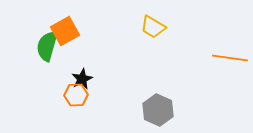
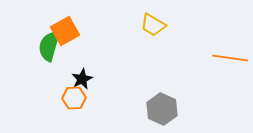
yellow trapezoid: moved 2 px up
green semicircle: moved 2 px right
orange hexagon: moved 2 px left, 3 px down
gray hexagon: moved 4 px right, 1 px up
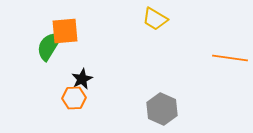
yellow trapezoid: moved 2 px right, 6 px up
orange square: rotated 24 degrees clockwise
green semicircle: rotated 16 degrees clockwise
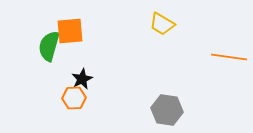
yellow trapezoid: moved 7 px right, 5 px down
orange square: moved 5 px right
green semicircle: rotated 16 degrees counterclockwise
orange line: moved 1 px left, 1 px up
gray hexagon: moved 5 px right, 1 px down; rotated 16 degrees counterclockwise
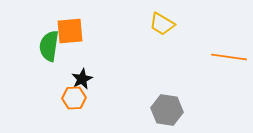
green semicircle: rotated 8 degrees counterclockwise
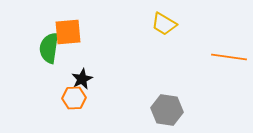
yellow trapezoid: moved 2 px right
orange square: moved 2 px left, 1 px down
green semicircle: moved 2 px down
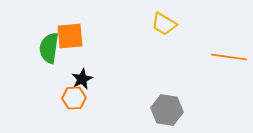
orange square: moved 2 px right, 4 px down
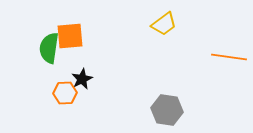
yellow trapezoid: rotated 68 degrees counterclockwise
orange hexagon: moved 9 px left, 5 px up
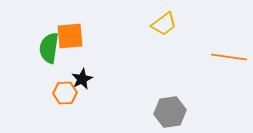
gray hexagon: moved 3 px right, 2 px down; rotated 16 degrees counterclockwise
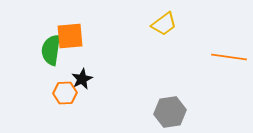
green semicircle: moved 2 px right, 2 px down
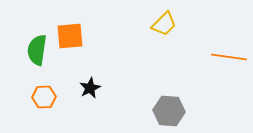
yellow trapezoid: rotated 8 degrees counterclockwise
green semicircle: moved 14 px left
black star: moved 8 px right, 9 px down
orange hexagon: moved 21 px left, 4 px down
gray hexagon: moved 1 px left, 1 px up; rotated 12 degrees clockwise
